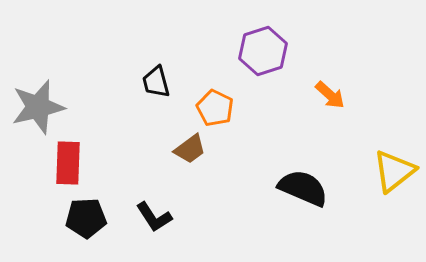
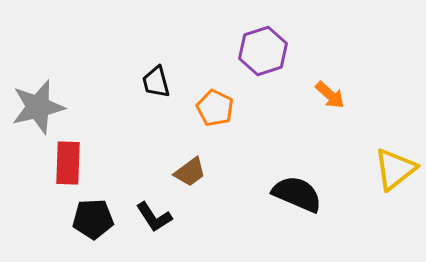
brown trapezoid: moved 23 px down
yellow triangle: moved 1 px right, 2 px up
black semicircle: moved 6 px left, 6 px down
black pentagon: moved 7 px right, 1 px down
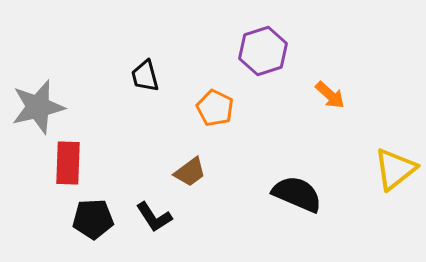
black trapezoid: moved 11 px left, 6 px up
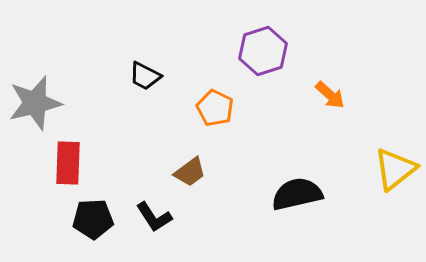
black trapezoid: rotated 48 degrees counterclockwise
gray star: moved 3 px left, 4 px up
black semicircle: rotated 36 degrees counterclockwise
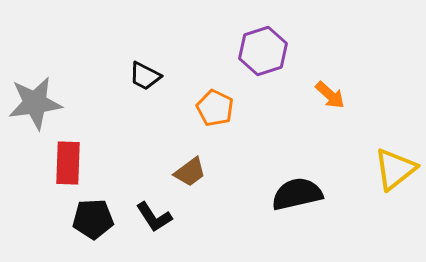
gray star: rotated 6 degrees clockwise
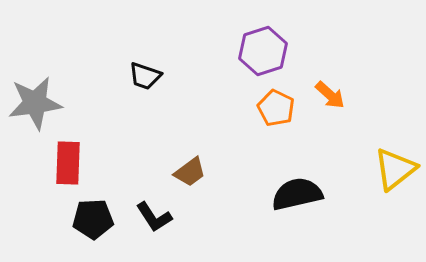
black trapezoid: rotated 8 degrees counterclockwise
orange pentagon: moved 61 px right
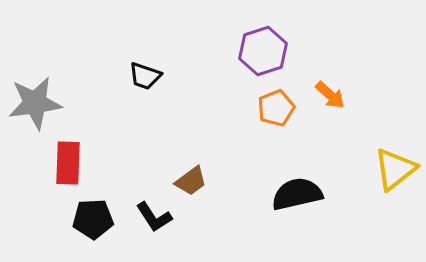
orange pentagon: rotated 24 degrees clockwise
brown trapezoid: moved 1 px right, 9 px down
